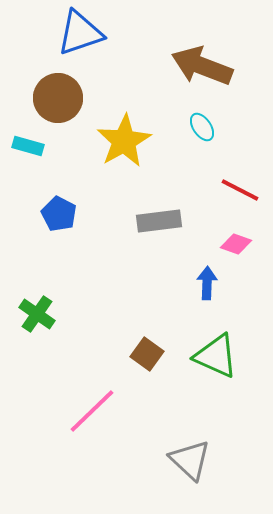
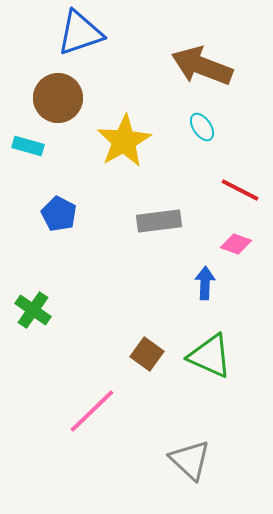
blue arrow: moved 2 px left
green cross: moved 4 px left, 4 px up
green triangle: moved 6 px left
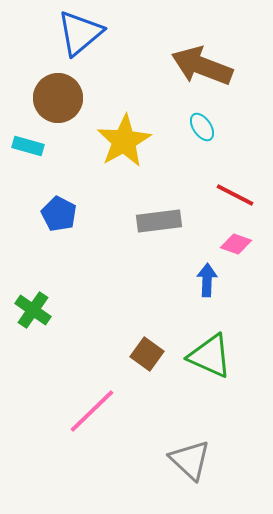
blue triangle: rotated 21 degrees counterclockwise
red line: moved 5 px left, 5 px down
blue arrow: moved 2 px right, 3 px up
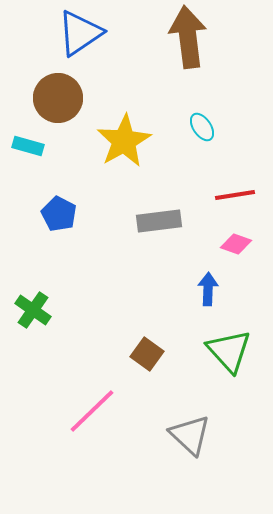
blue triangle: rotated 6 degrees clockwise
brown arrow: moved 14 px left, 29 px up; rotated 62 degrees clockwise
red line: rotated 36 degrees counterclockwise
blue arrow: moved 1 px right, 9 px down
green triangle: moved 19 px right, 5 px up; rotated 24 degrees clockwise
gray triangle: moved 25 px up
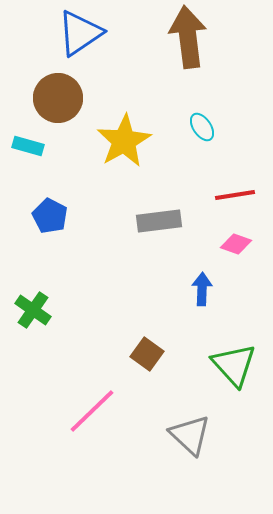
blue pentagon: moved 9 px left, 2 px down
blue arrow: moved 6 px left
green triangle: moved 5 px right, 14 px down
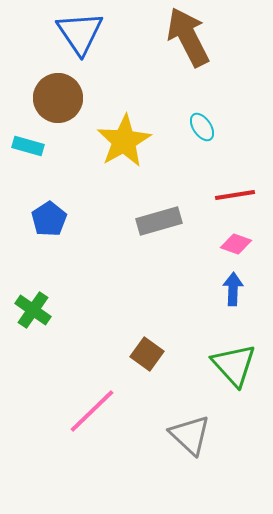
blue triangle: rotated 30 degrees counterclockwise
brown arrow: rotated 20 degrees counterclockwise
blue pentagon: moved 1 px left, 3 px down; rotated 12 degrees clockwise
gray rectangle: rotated 9 degrees counterclockwise
blue arrow: moved 31 px right
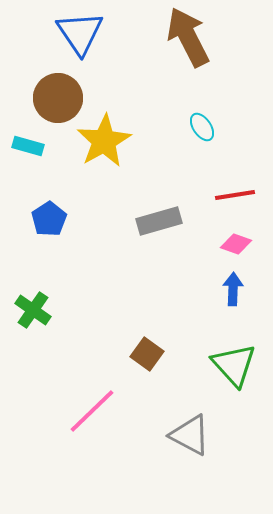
yellow star: moved 20 px left
gray triangle: rotated 15 degrees counterclockwise
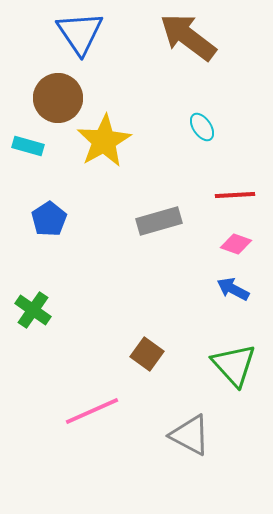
brown arrow: rotated 26 degrees counterclockwise
red line: rotated 6 degrees clockwise
blue arrow: rotated 64 degrees counterclockwise
pink line: rotated 20 degrees clockwise
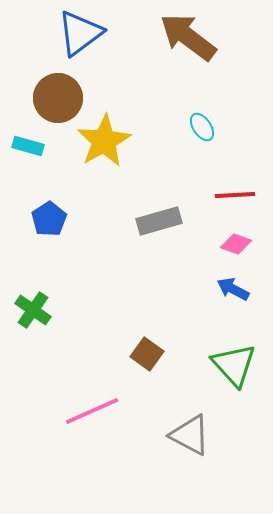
blue triangle: rotated 27 degrees clockwise
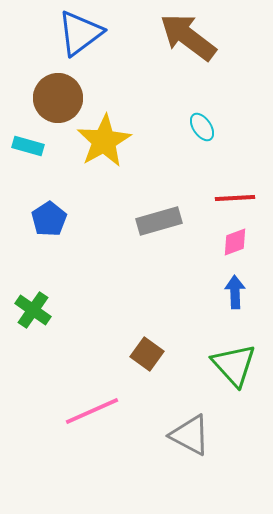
red line: moved 3 px down
pink diamond: moved 1 px left, 2 px up; rotated 40 degrees counterclockwise
blue arrow: moved 2 px right, 3 px down; rotated 60 degrees clockwise
